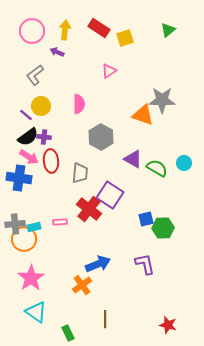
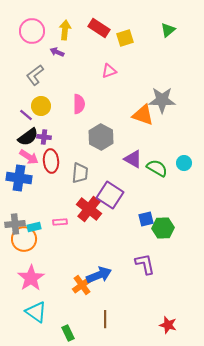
pink triangle: rotated 14 degrees clockwise
blue arrow: moved 1 px right, 11 px down
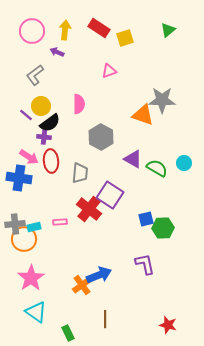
black semicircle: moved 22 px right, 14 px up
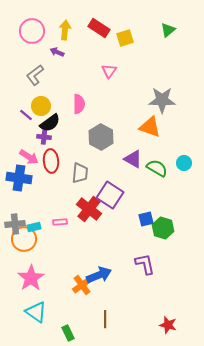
pink triangle: rotated 35 degrees counterclockwise
orange triangle: moved 7 px right, 12 px down
green hexagon: rotated 20 degrees clockwise
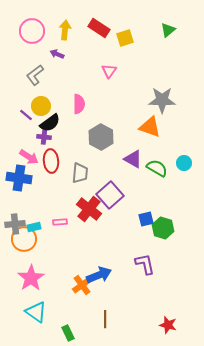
purple arrow: moved 2 px down
purple square: rotated 16 degrees clockwise
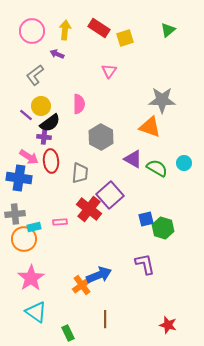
gray cross: moved 10 px up
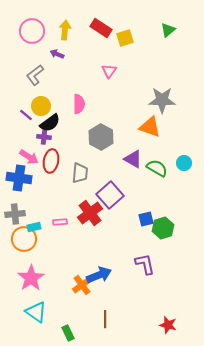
red rectangle: moved 2 px right
red ellipse: rotated 15 degrees clockwise
red cross: moved 1 px right, 4 px down; rotated 15 degrees clockwise
green hexagon: rotated 25 degrees clockwise
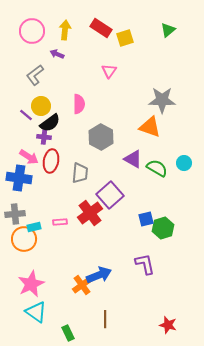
pink star: moved 6 px down; rotated 8 degrees clockwise
